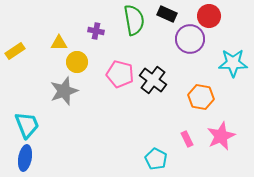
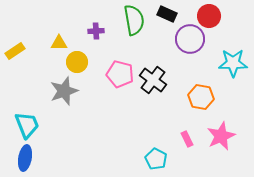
purple cross: rotated 14 degrees counterclockwise
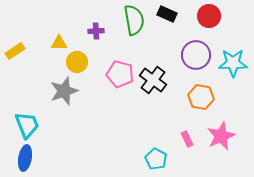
purple circle: moved 6 px right, 16 px down
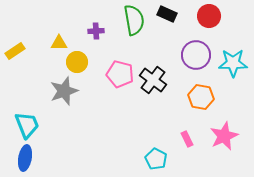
pink star: moved 3 px right
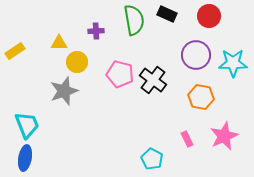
cyan pentagon: moved 4 px left
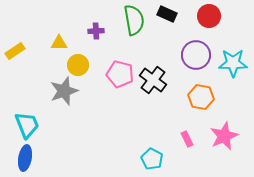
yellow circle: moved 1 px right, 3 px down
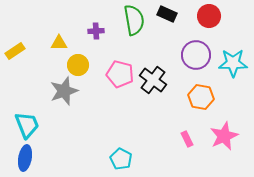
cyan pentagon: moved 31 px left
